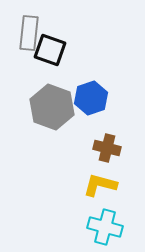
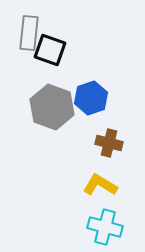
brown cross: moved 2 px right, 5 px up
yellow L-shape: rotated 16 degrees clockwise
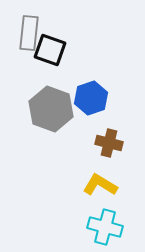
gray hexagon: moved 1 px left, 2 px down
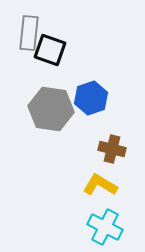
gray hexagon: rotated 12 degrees counterclockwise
brown cross: moved 3 px right, 6 px down
cyan cross: rotated 12 degrees clockwise
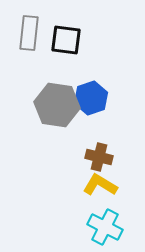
black square: moved 16 px right, 10 px up; rotated 12 degrees counterclockwise
gray hexagon: moved 6 px right, 4 px up
brown cross: moved 13 px left, 8 px down
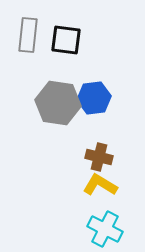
gray rectangle: moved 1 px left, 2 px down
blue hexagon: moved 3 px right; rotated 12 degrees clockwise
gray hexagon: moved 1 px right, 2 px up
cyan cross: moved 2 px down
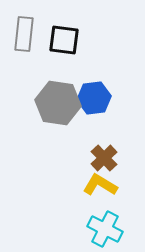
gray rectangle: moved 4 px left, 1 px up
black square: moved 2 px left
brown cross: moved 5 px right, 1 px down; rotated 32 degrees clockwise
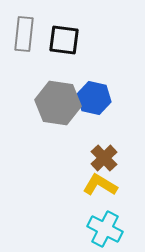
blue hexagon: rotated 20 degrees clockwise
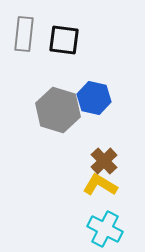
gray hexagon: moved 7 px down; rotated 9 degrees clockwise
brown cross: moved 3 px down
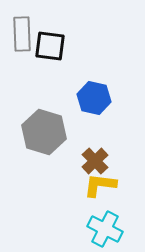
gray rectangle: moved 2 px left; rotated 8 degrees counterclockwise
black square: moved 14 px left, 6 px down
gray hexagon: moved 14 px left, 22 px down
brown cross: moved 9 px left
yellow L-shape: rotated 24 degrees counterclockwise
